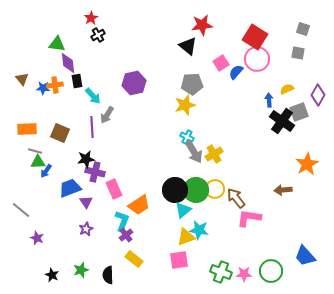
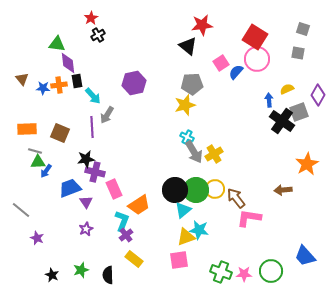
orange cross at (55, 85): moved 4 px right
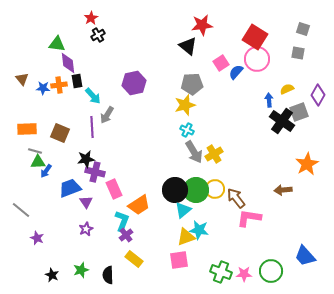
cyan cross at (187, 137): moved 7 px up
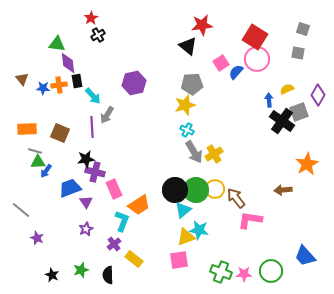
pink L-shape at (249, 218): moved 1 px right, 2 px down
purple cross at (126, 235): moved 12 px left, 9 px down
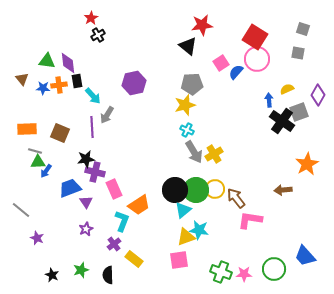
green triangle at (57, 44): moved 10 px left, 17 px down
green circle at (271, 271): moved 3 px right, 2 px up
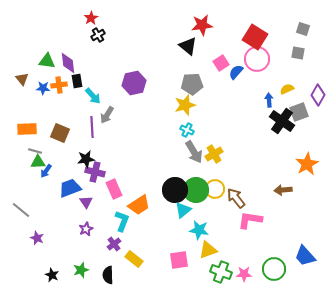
yellow triangle at (186, 237): moved 22 px right, 13 px down
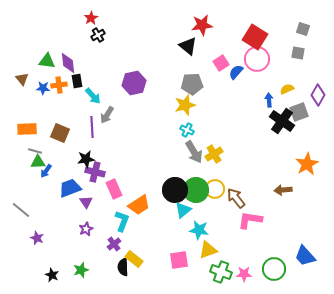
black semicircle at (108, 275): moved 15 px right, 8 px up
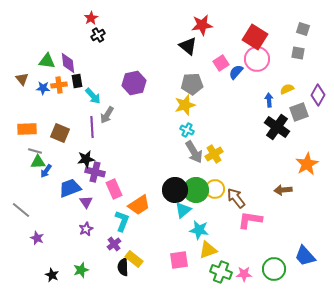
black cross at (282, 121): moved 5 px left, 6 px down
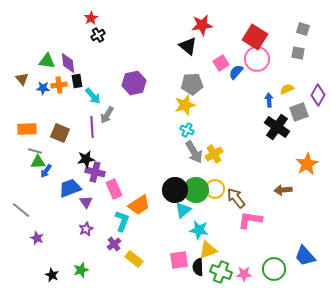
black semicircle at (123, 267): moved 75 px right
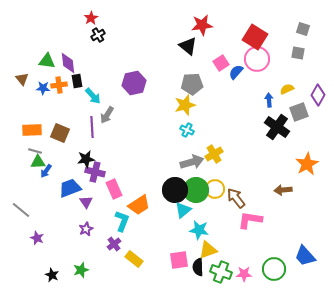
orange rectangle at (27, 129): moved 5 px right, 1 px down
gray arrow at (194, 152): moved 2 px left, 10 px down; rotated 75 degrees counterclockwise
